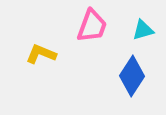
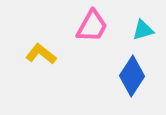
pink trapezoid: rotated 9 degrees clockwise
yellow L-shape: rotated 16 degrees clockwise
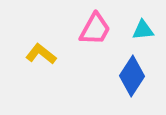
pink trapezoid: moved 3 px right, 3 px down
cyan triangle: rotated 10 degrees clockwise
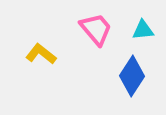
pink trapezoid: moved 1 px right; rotated 69 degrees counterclockwise
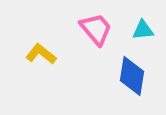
blue diamond: rotated 24 degrees counterclockwise
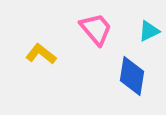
cyan triangle: moved 6 px right, 1 px down; rotated 20 degrees counterclockwise
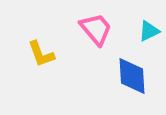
yellow L-shape: rotated 148 degrees counterclockwise
blue diamond: rotated 12 degrees counterclockwise
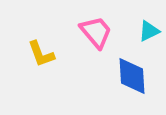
pink trapezoid: moved 3 px down
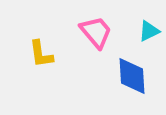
yellow L-shape: rotated 12 degrees clockwise
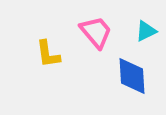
cyan triangle: moved 3 px left
yellow L-shape: moved 7 px right
